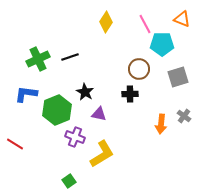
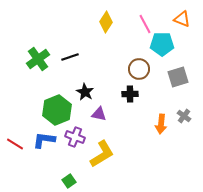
green cross: rotated 10 degrees counterclockwise
blue L-shape: moved 18 px right, 46 px down
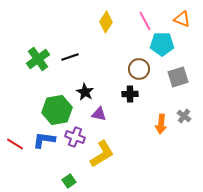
pink line: moved 3 px up
green hexagon: rotated 12 degrees clockwise
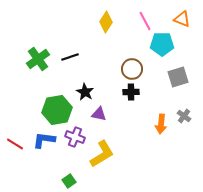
brown circle: moved 7 px left
black cross: moved 1 px right, 2 px up
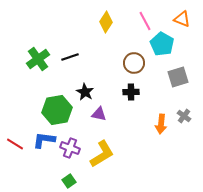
cyan pentagon: rotated 30 degrees clockwise
brown circle: moved 2 px right, 6 px up
purple cross: moved 5 px left, 11 px down
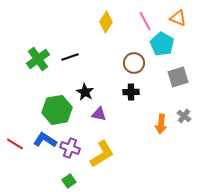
orange triangle: moved 4 px left, 1 px up
blue L-shape: moved 1 px right; rotated 25 degrees clockwise
